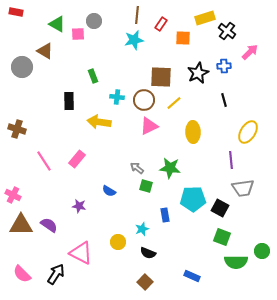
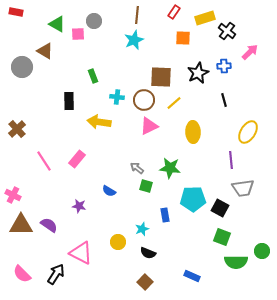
red rectangle at (161, 24): moved 13 px right, 12 px up
cyan star at (134, 40): rotated 12 degrees counterclockwise
brown cross at (17, 129): rotated 30 degrees clockwise
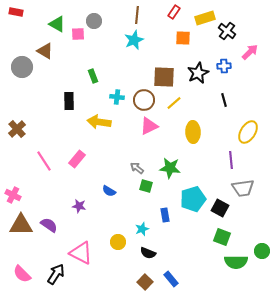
brown square at (161, 77): moved 3 px right
cyan pentagon at (193, 199): rotated 15 degrees counterclockwise
blue rectangle at (192, 276): moved 21 px left, 3 px down; rotated 28 degrees clockwise
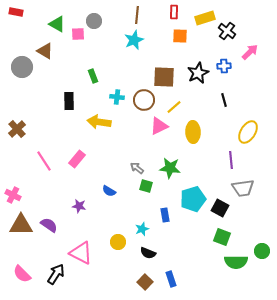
red rectangle at (174, 12): rotated 32 degrees counterclockwise
orange square at (183, 38): moved 3 px left, 2 px up
yellow line at (174, 103): moved 4 px down
pink triangle at (149, 126): moved 10 px right
blue rectangle at (171, 279): rotated 21 degrees clockwise
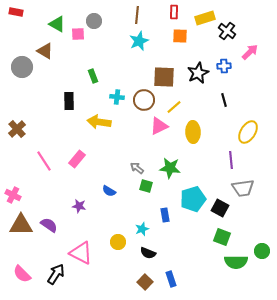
cyan star at (134, 40): moved 5 px right, 1 px down
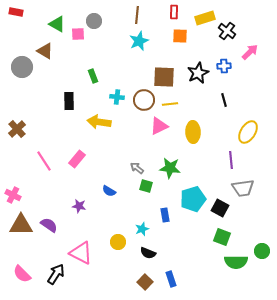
yellow line at (174, 107): moved 4 px left, 3 px up; rotated 35 degrees clockwise
